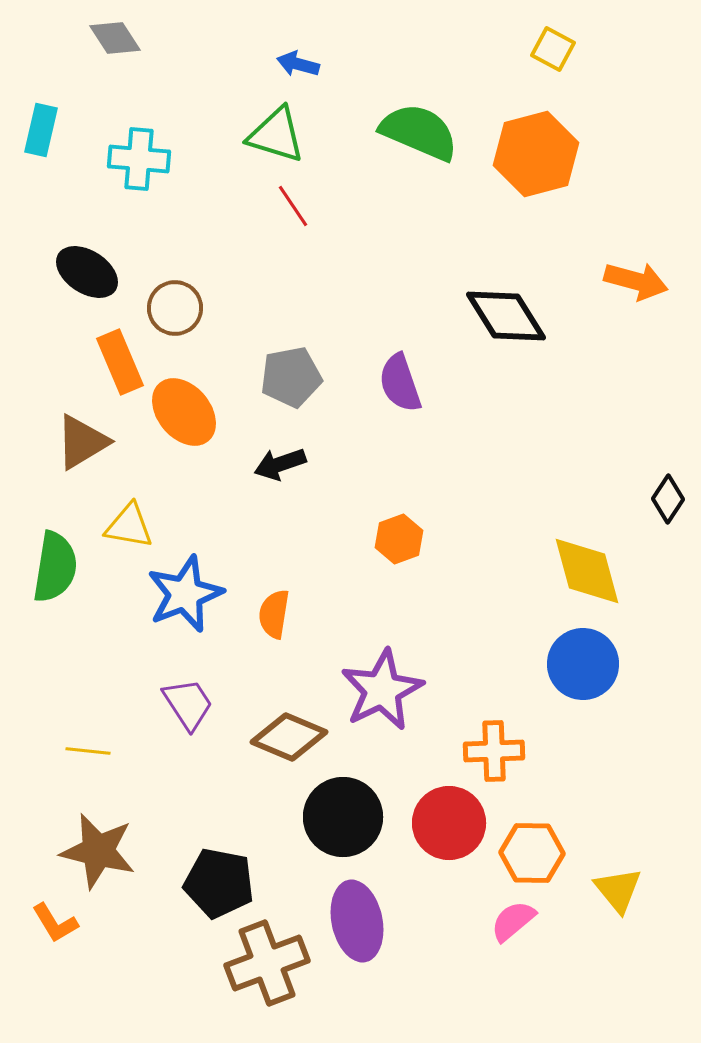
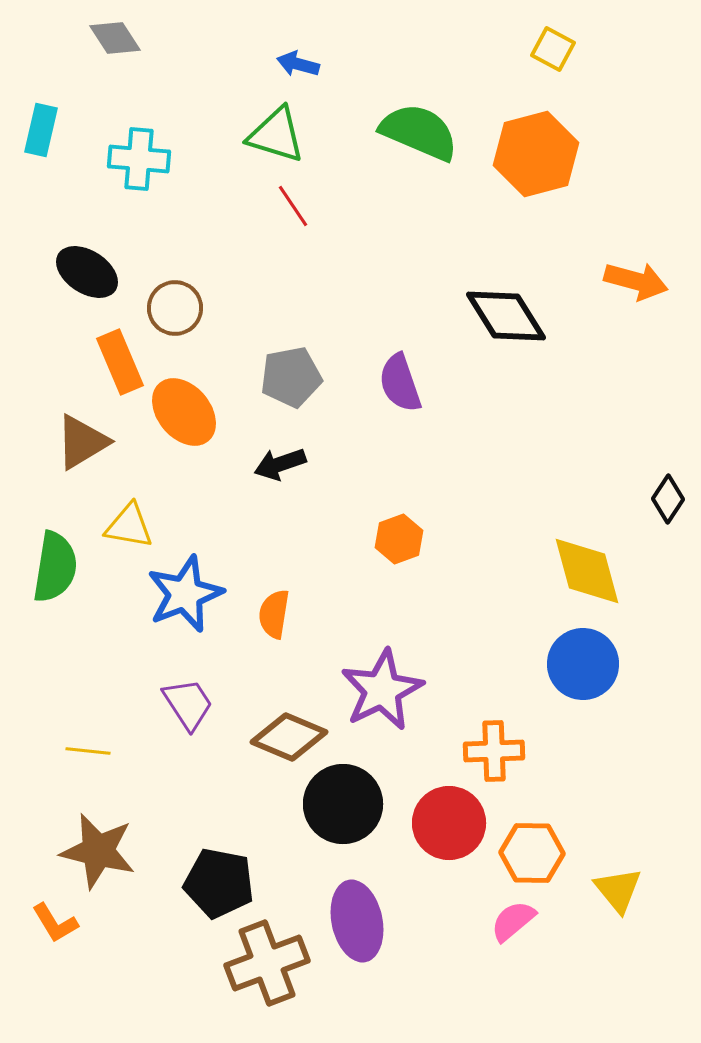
black circle at (343, 817): moved 13 px up
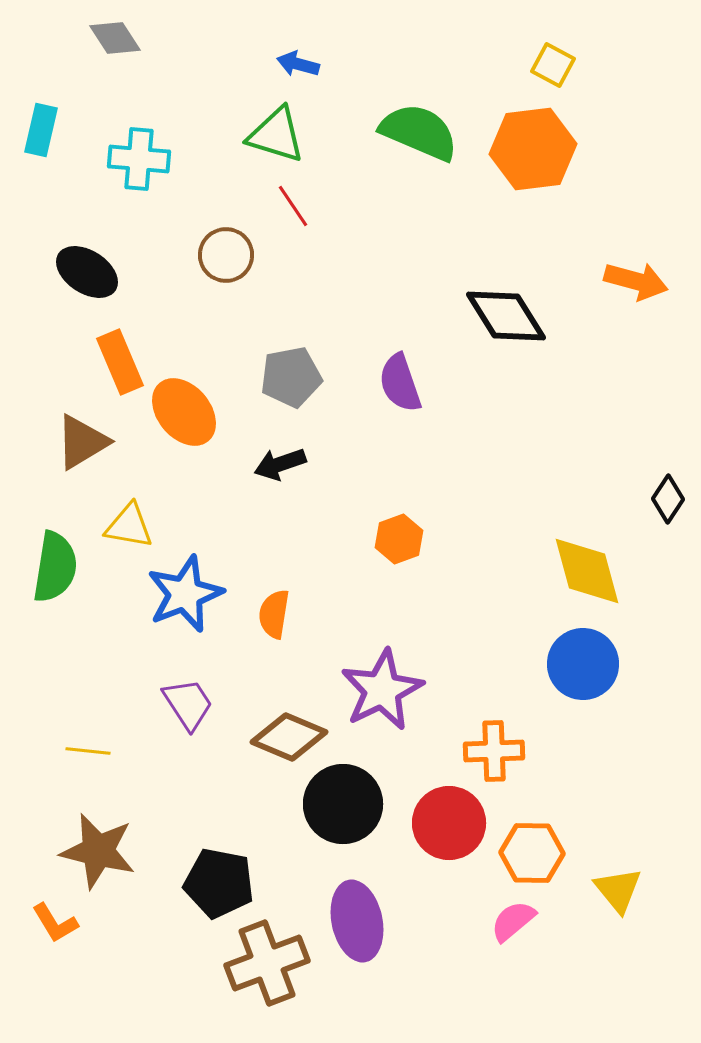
yellow square at (553, 49): moved 16 px down
orange hexagon at (536, 154): moved 3 px left, 5 px up; rotated 8 degrees clockwise
brown circle at (175, 308): moved 51 px right, 53 px up
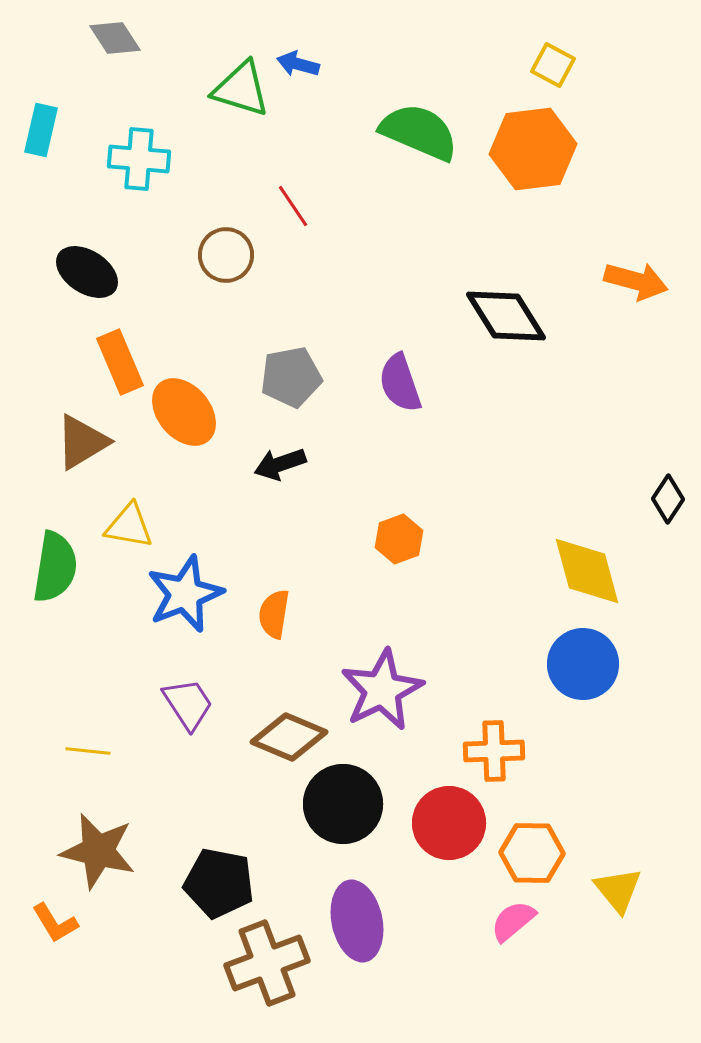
green triangle at (276, 135): moved 35 px left, 46 px up
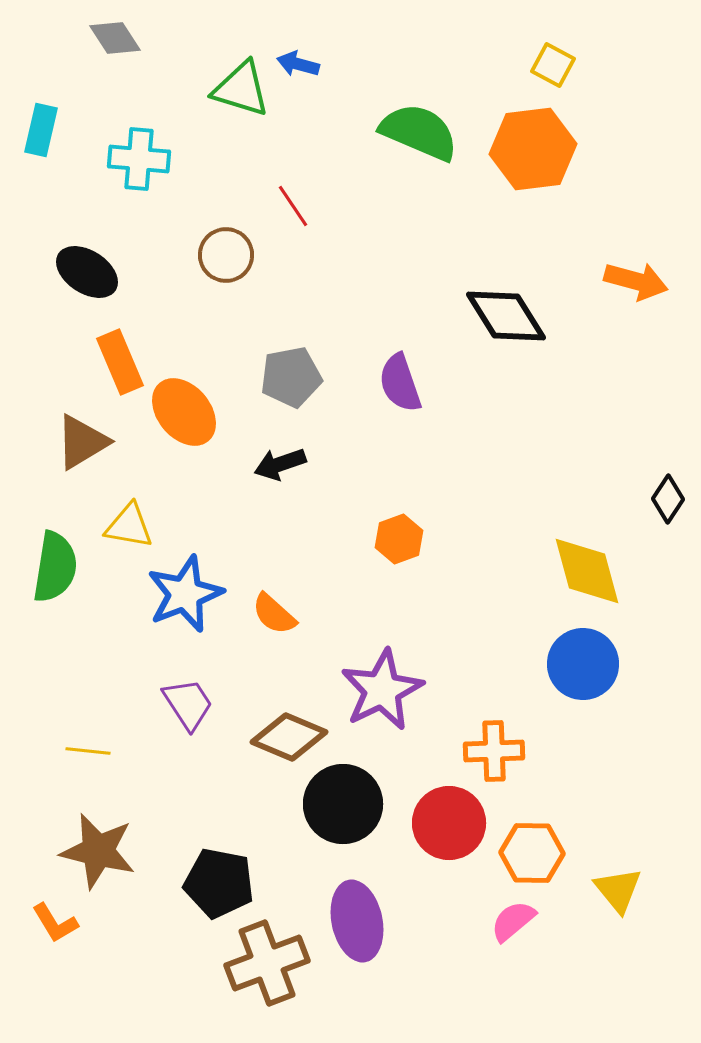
orange semicircle at (274, 614): rotated 57 degrees counterclockwise
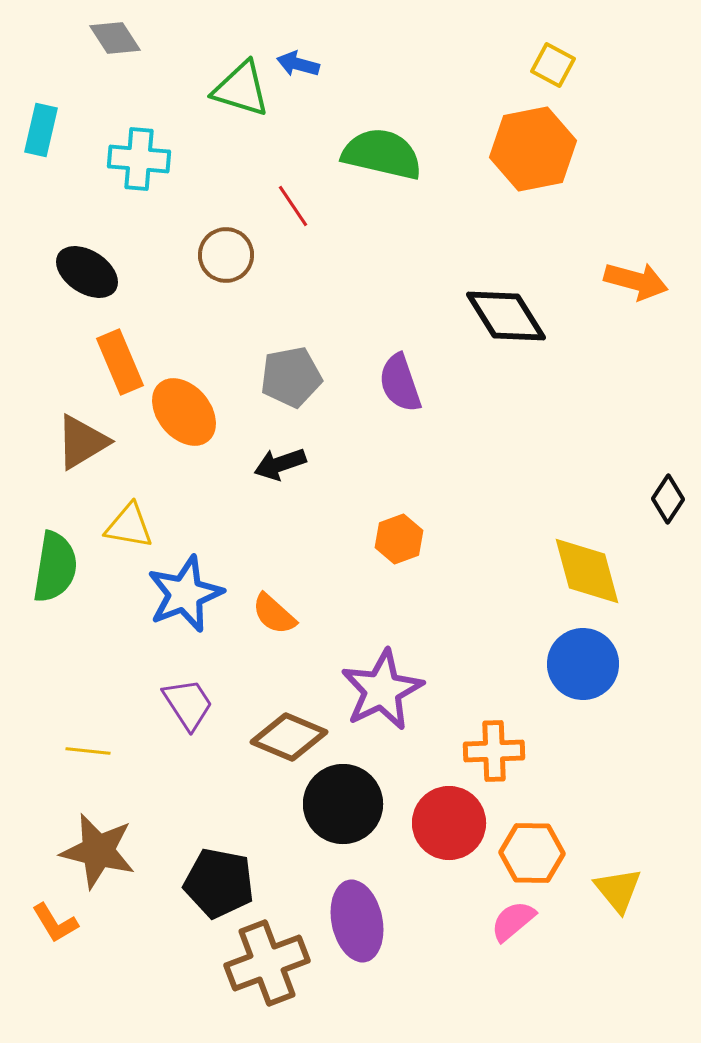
green semicircle at (419, 132): moved 37 px left, 22 px down; rotated 10 degrees counterclockwise
orange hexagon at (533, 149): rotated 4 degrees counterclockwise
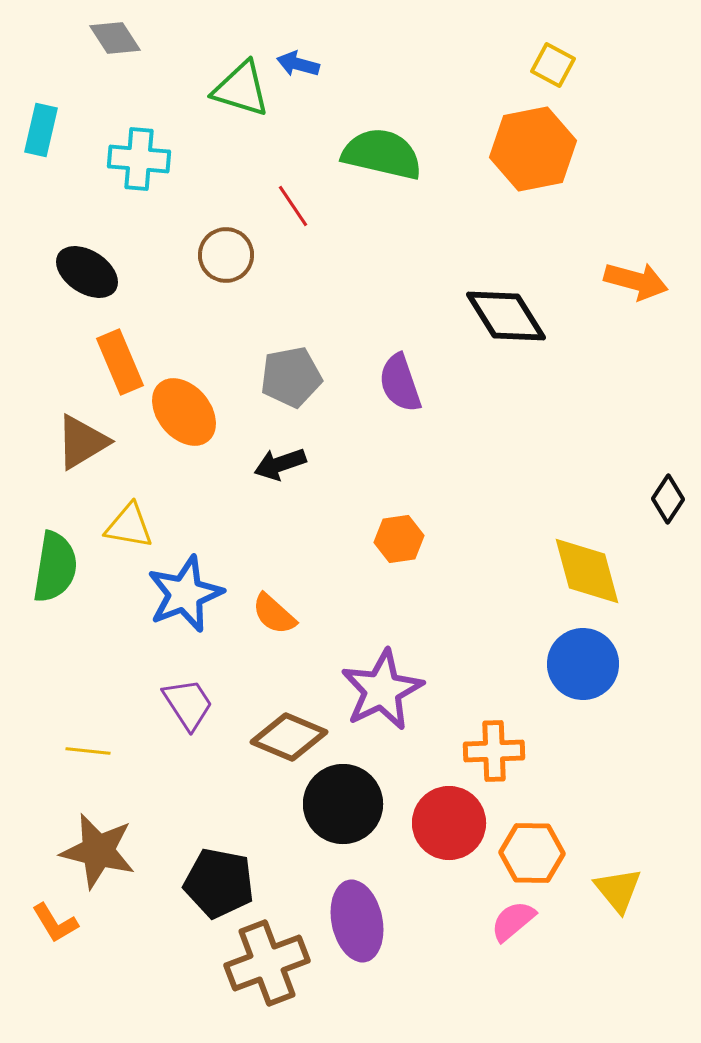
orange hexagon at (399, 539): rotated 12 degrees clockwise
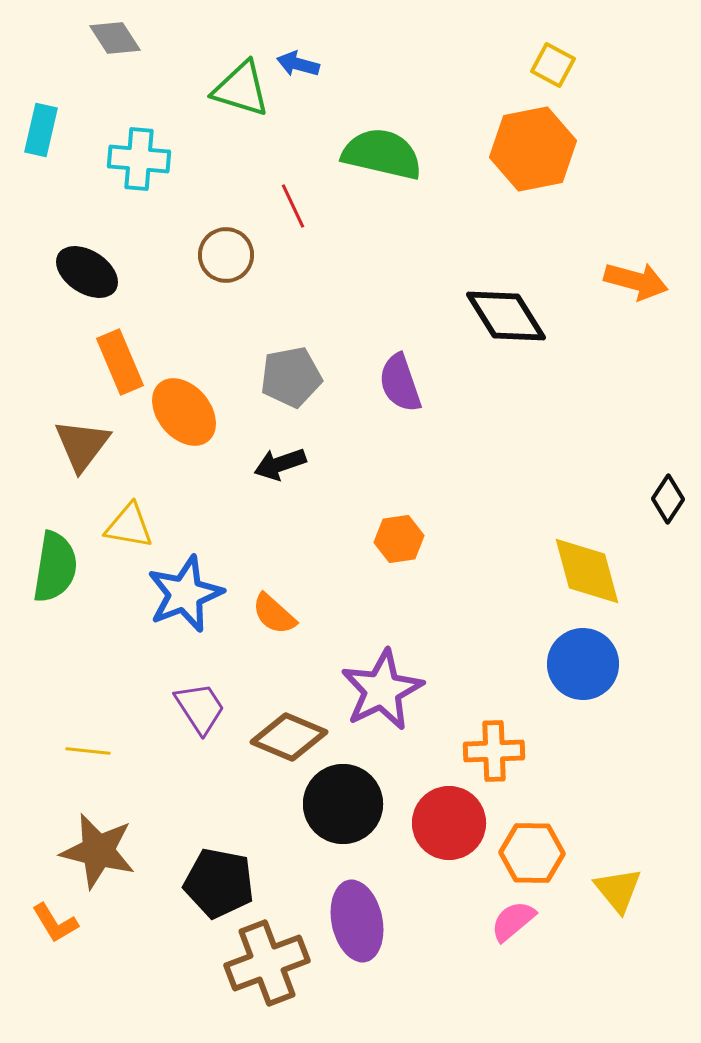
red line at (293, 206): rotated 9 degrees clockwise
brown triangle at (82, 442): moved 3 px down; rotated 22 degrees counterclockwise
purple trapezoid at (188, 704): moved 12 px right, 4 px down
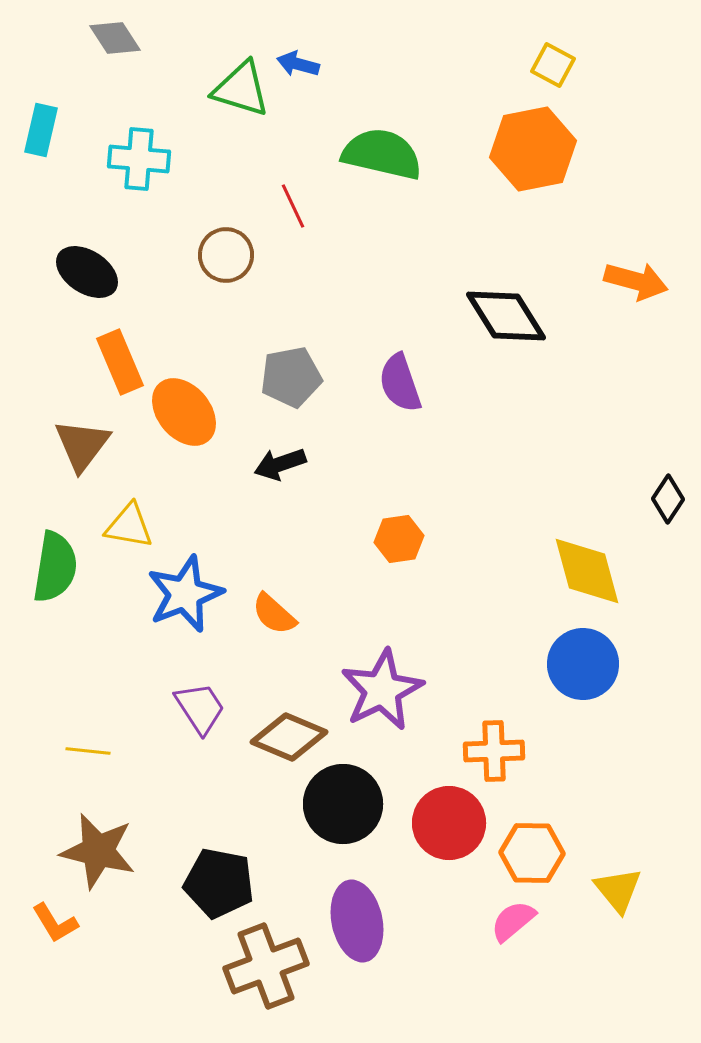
brown cross at (267, 963): moved 1 px left, 3 px down
